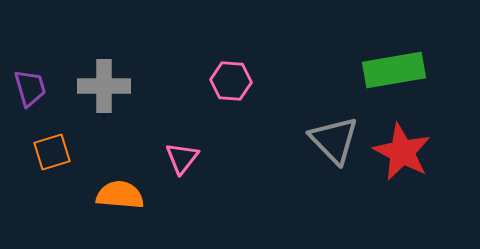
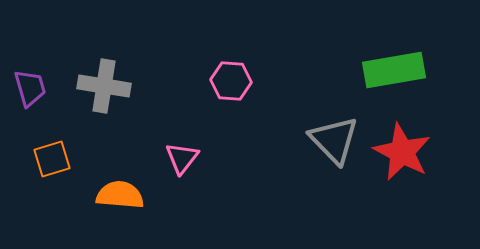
gray cross: rotated 9 degrees clockwise
orange square: moved 7 px down
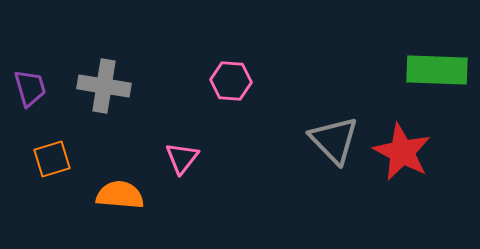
green rectangle: moved 43 px right; rotated 12 degrees clockwise
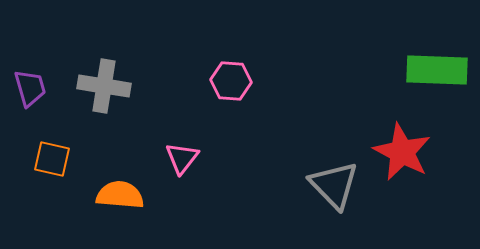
gray triangle: moved 45 px down
orange square: rotated 30 degrees clockwise
